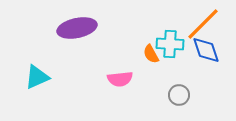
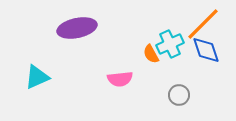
cyan cross: rotated 28 degrees counterclockwise
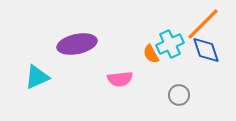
purple ellipse: moved 16 px down
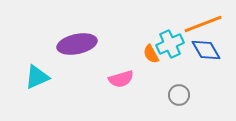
orange line: rotated 24 degrees clockwise
blue diamond: rotated 12 degrees counterclockwise
pink semicircle: moved 1 px right; rotated 10 degrees counterclockwise
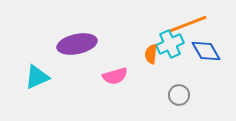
orange line: moved 15 px left
blue diamond: moved 1 px down
orange semicircle: rotated 36 degrees clockwise
pink semicircle: moved 6 px left, 3 px up
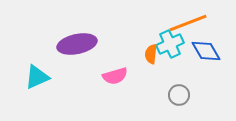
orange line: moved 1 px up
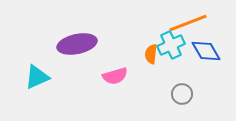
cyan cross: moved 1 px right, 1 px down
gray circle: moved 3 px right, 1 px up
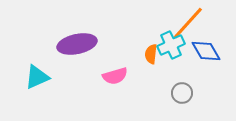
orange line: rotated 27 degrees counterclockwise
gray circle: moved 1 px up
